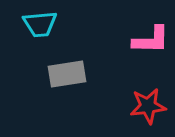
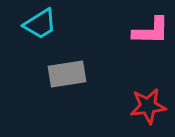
cyan trapezoid: rotated 27 degrees counterclockwise
pink L-shape: moved 9 px up
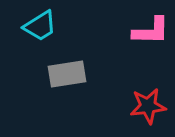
cyan trapezoid: moved 2 px down
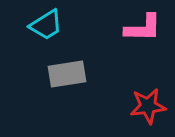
cyan trapezoid: moved 6 px right, 1 px up
pink L-shape: moved 8 px left, 3 px up
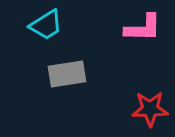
red star: moved 2 px right, 3 px down; rotated 6 degrees clockwise
